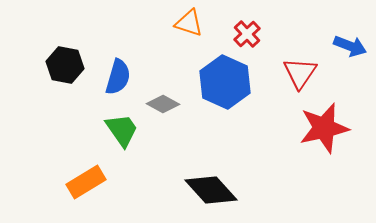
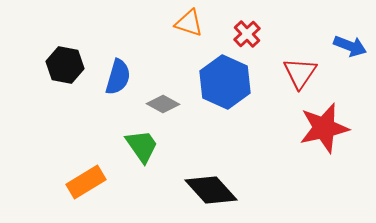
green trapezoid: moved 20 px right, 16 px down
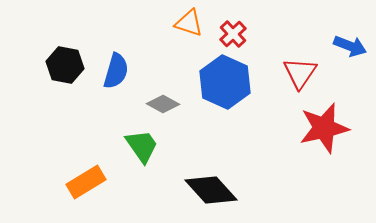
red cross: moved 14 px left
blue semicircle: moved 2 px left, 6 px up
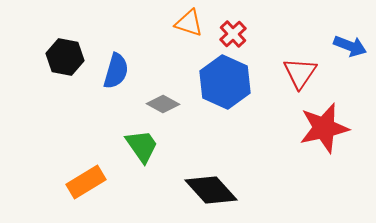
black hexagon: moved 8 px up
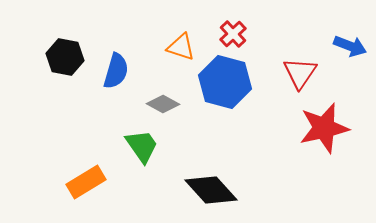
orange triangle: moved 8 px left, 24 px down
blue hexagon: rotated 9 degrees counterclockwise
